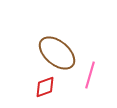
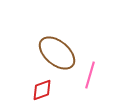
red diamond: moved 3 px left, 3 px down
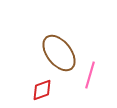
brown ellipse: moved 2 px right; rotated 12 degrees clockwise
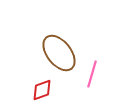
pink line: moved 2 px right, 1 px up
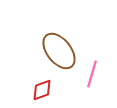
brown ellipse: moved 2 px up
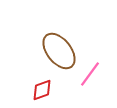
pink line: moved 2 px left; rotated 20 degrees clockwise
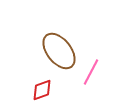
pink line: moved 1 px right, 2 px up; rotated 8 degrees counterclockwise
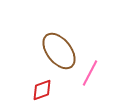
pink line: moved 1 px left, 1 px down
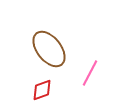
brown ellipse: moved 10 px left, 2 px up
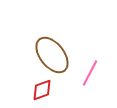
brown ellipse: moved 3 px right, 6 px down
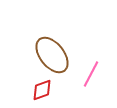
pink line: moved 1 px right, 1 px down
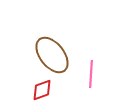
pink line: rotated 24 degrees counterclockwise
